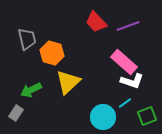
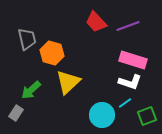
pink rectangle: moved 9 px right, 2 px up; rotated 24 degrees counterclockwise
white L-shape: moved 2 px left, 1 px down
green arrow: rotated 15 degrees counterclockwise
cyan circle: moved 1 px left, 2 px up
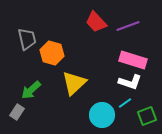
yellow triangle: moved 6 px right, 1 px down
gray rectangle: moved 1 px right, 1 px up
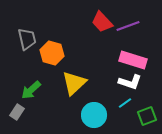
red trapezoid: moved 6 px right
cyan circle: moved 8 px left
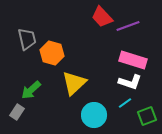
red trapezoid: moved 5 px up
